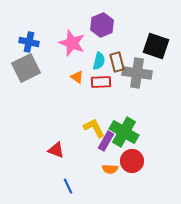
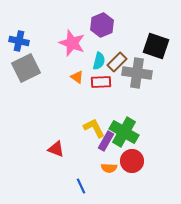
blue cross: moved 10 px left, 1 px up
brown rectangle: rotated 60 degrees clockwise
red triangle: moved 1 px up
orange semicircle: moved 1 px left, 1 px up
blue line: moved 13 px right
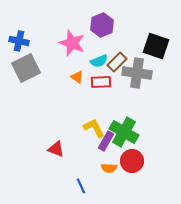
cyan semicircle: rotated 54 degrees clockwise
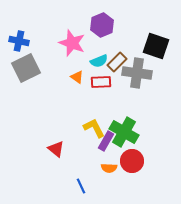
red triangle: rotated 18 degrees clockwise
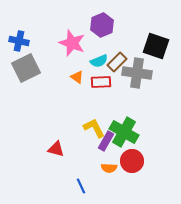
red triangle: rotated 24 degrees counterclockwise
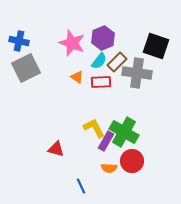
purple hexagon: moved 1 px right, 13 px down
cyan semicircle: rotated 30 degrees counterclockwise
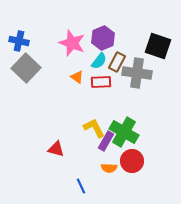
black square: moved 2 px right
brown rectangle: rotated 18 degrees counterclockwise
gray square: rotated 20 degrees counterclockwise
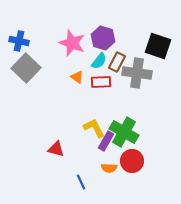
purple hexagon: rotated 20 degrees counterclockwise
blue line: moved 4 px up
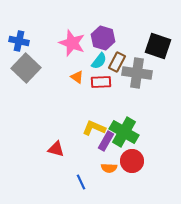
yellow L-shape: rotated 40 degrees counterclockwise
